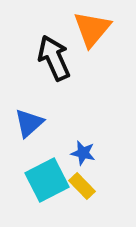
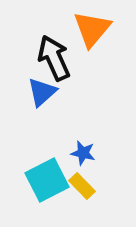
blue triangle: moved 13 px right, 31 px up
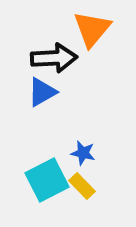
black arrow: rotated 111 degrees clockwise
blue triangle: rotated 12 degrees clockwise
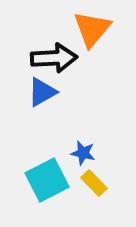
yellow rectangle: moved 12 px right, 3 px up
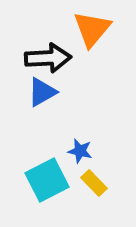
black arrow: moved 6 px left
blue star: moved 3 px left, 2 px up
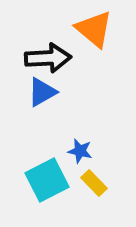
orange triangle: moved 2 px right; rotated 30 degrees counterclockwise
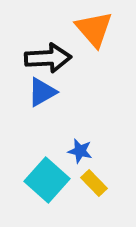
orange triangle: rotated 9 degrees clockwise
cyan square: rotated 21 degrees counterclockwise
